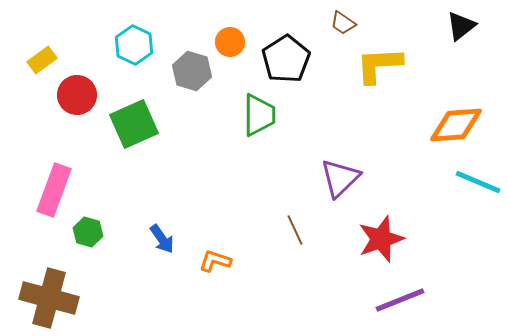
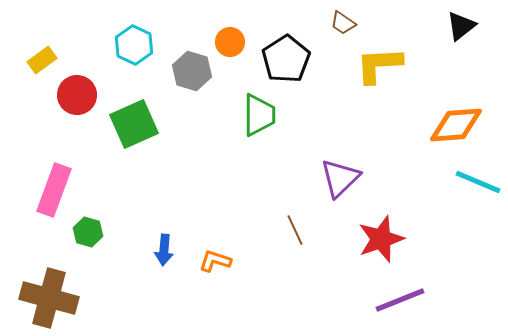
blue arrow: moved 2 px right, 11 px down; rotated 40 degrees clockwise
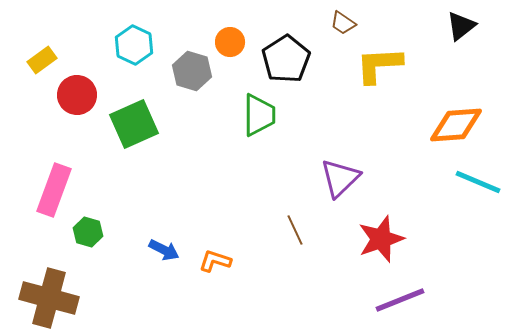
blue arrow: rotated 68 degrees counterclockwise
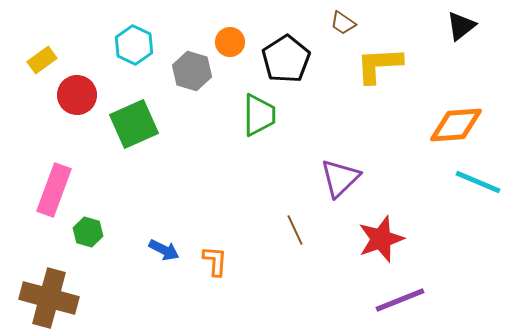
orange L-shape: rotated 76 degrees clockwise
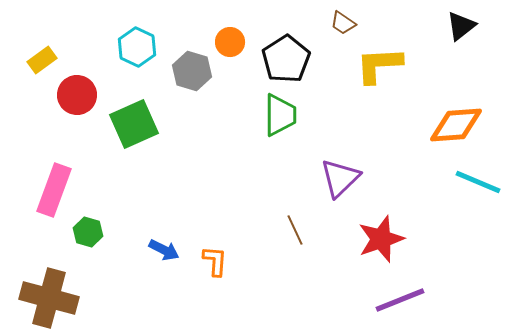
cyan hexagon: moved 3 px right, 2 px down
green trapezoid: moved 21 px right
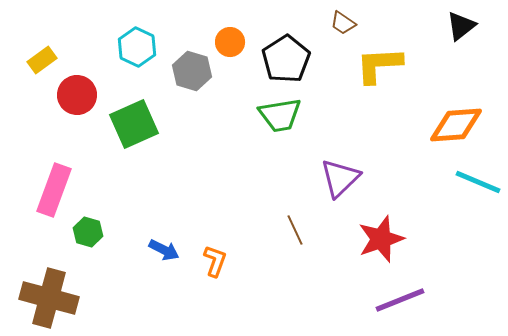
green trapezoid: rotated 81 degrees clockwise
orange L-shape: rotated 16 degrees clockwise
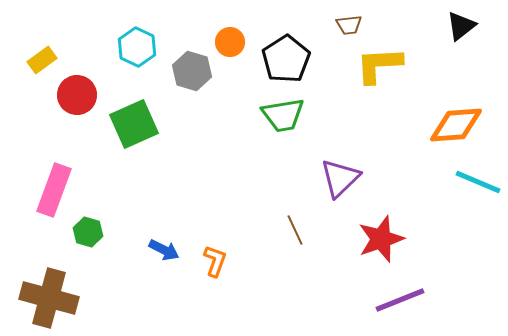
brown trapezoid: moved 6 px right, 2 px down; rotated 40 degrees counterclockwise
green trapezoid: moved 3 px right
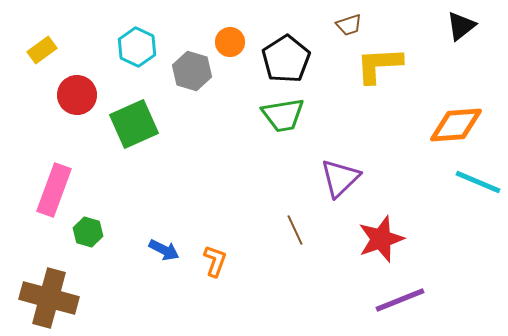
brown trapezoid: rotated 12 degrees counterclockwise
yellow rectangle: moved 10 px up
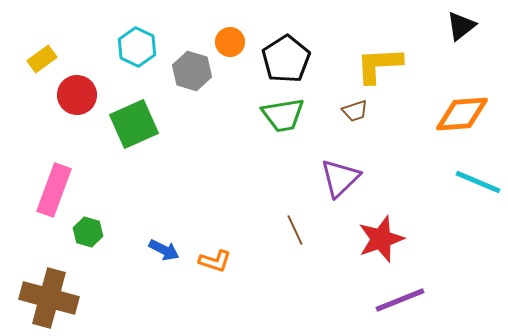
brown trapezoid: moved 6 px right, 86 px down
yellow rectangle: moved 9 px down
orange diamond: moved 6 px right, 11 px up
orange L-shape: rotated 88 degrees clockwise
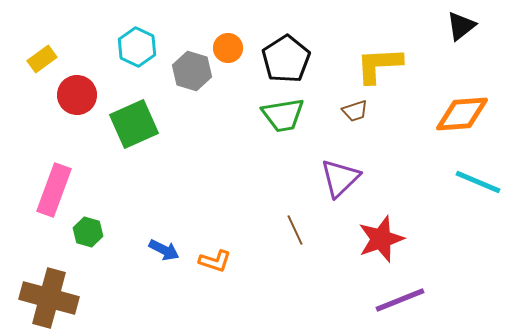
orange circle: moved 2 px left, 6 px down
